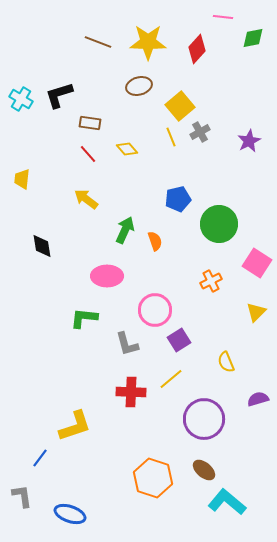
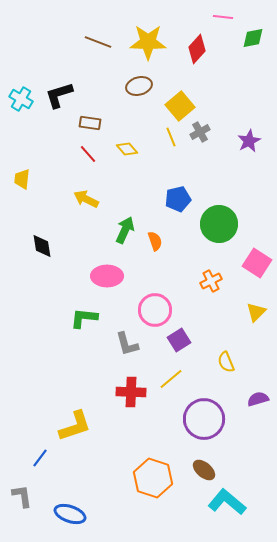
yellow arrow at (86, 199): rotated 10 degrees counterclockwise
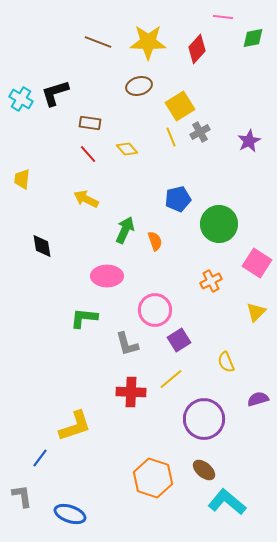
black L-shape at (59, 95): moved 4 px left, 2 px up
yellow square at (180, 106): rotated 8 degrees clockwise
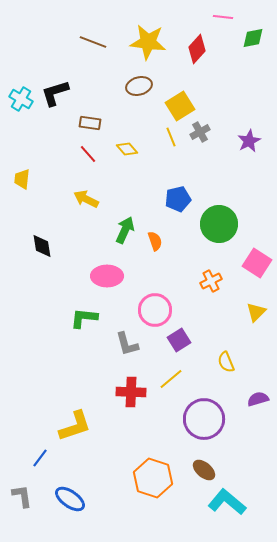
brown line at (98, 42): moved 5 px left
yellow star at (148, 42): rotated 6 degrees clockwise
blue ellipse at (70, 514): moved 15 px up; rotated 16 degrees clockwise
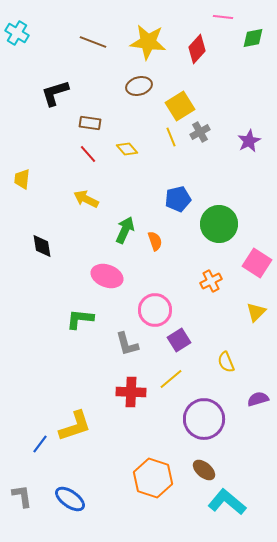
cyan cross at (21, 99): moved 4 px left, 66 px up
pink ellipse at (107, 276): rotated 20 degrees clockwise
green L-shape at (84, 318): moved 4 px left, 1 px down
blue line at (40, 458): moved 14 px up
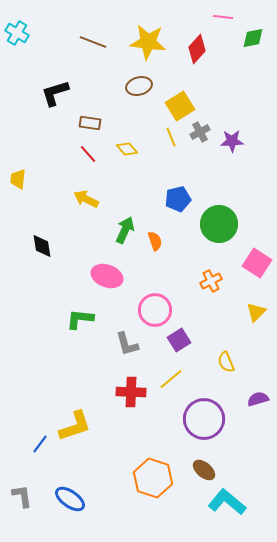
purple star at (249, 141): moved 17 px left; rotated 25 degrees clockwise
yellow trapezoid at (22, 179): moved 4 px left
